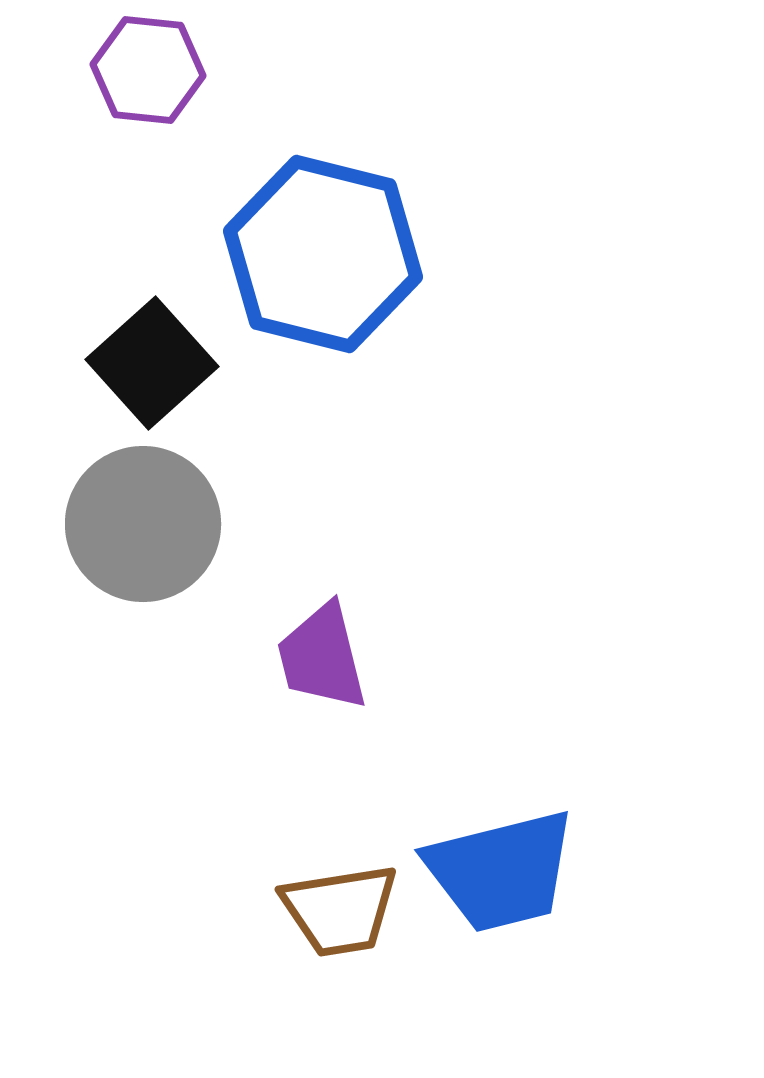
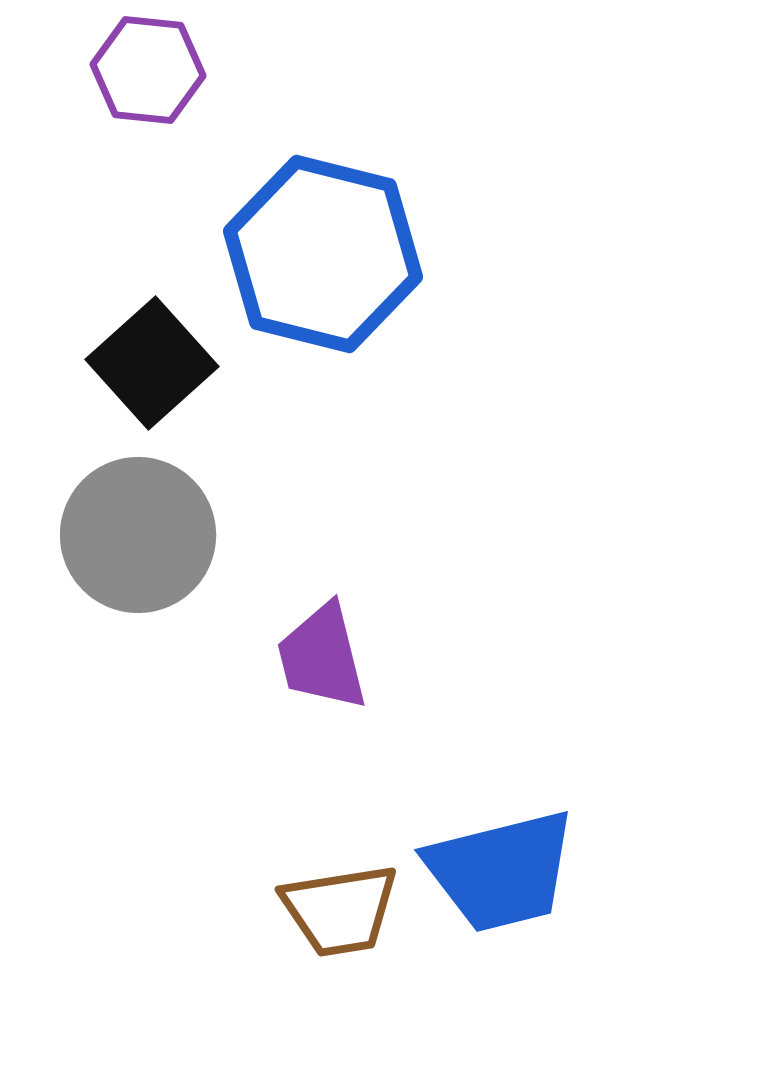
gray circle: moved 5 px left, 11 px down
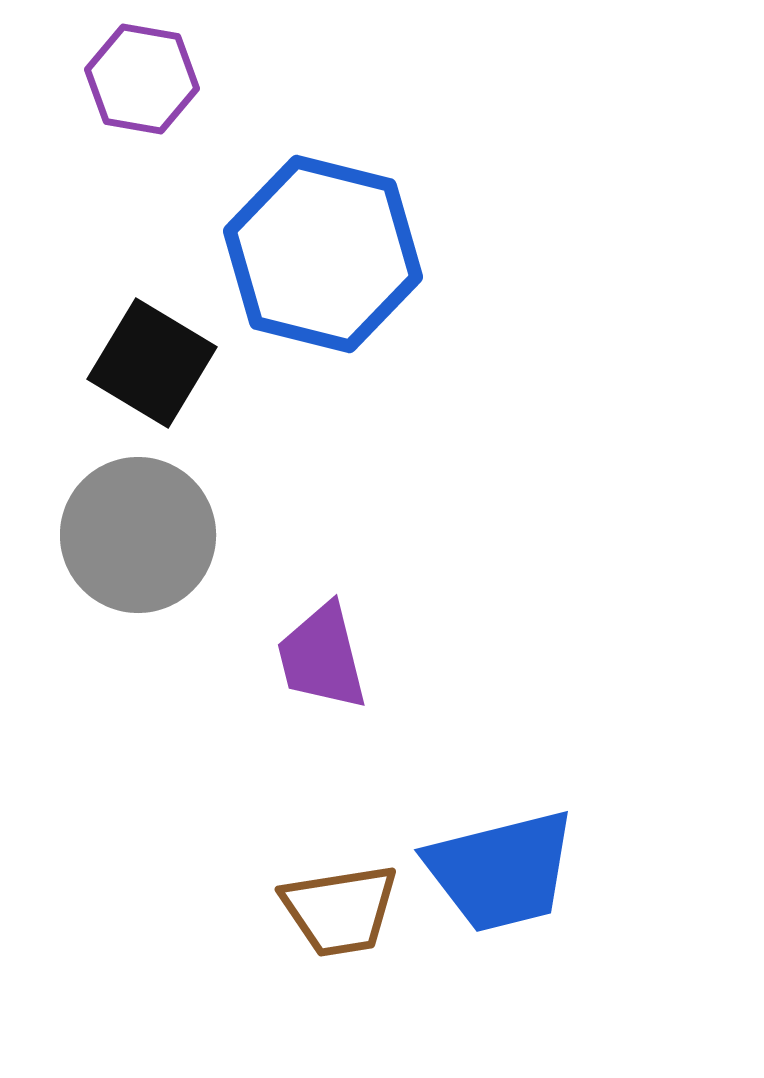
purple hexagon: moved 6 px left, 9 px down; rotated 4 degrees clockwise
black square: rotated 17 degrees counterclockwise
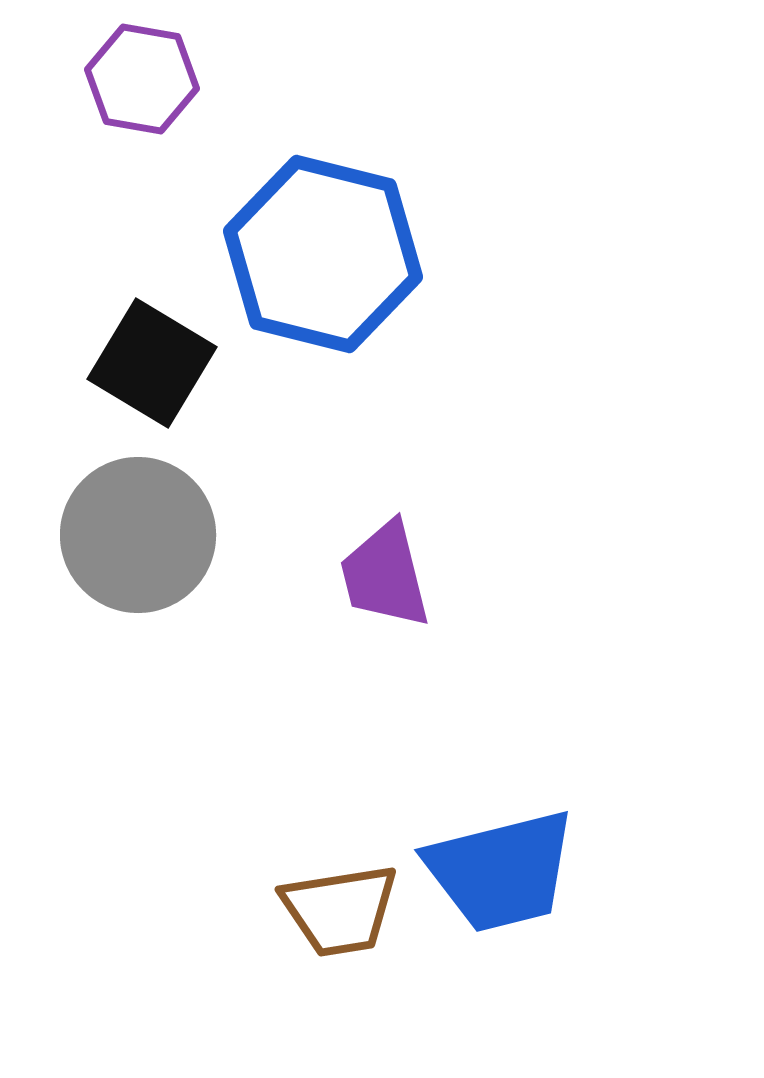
purple trapezoid: moved 63 px right, 82 px up
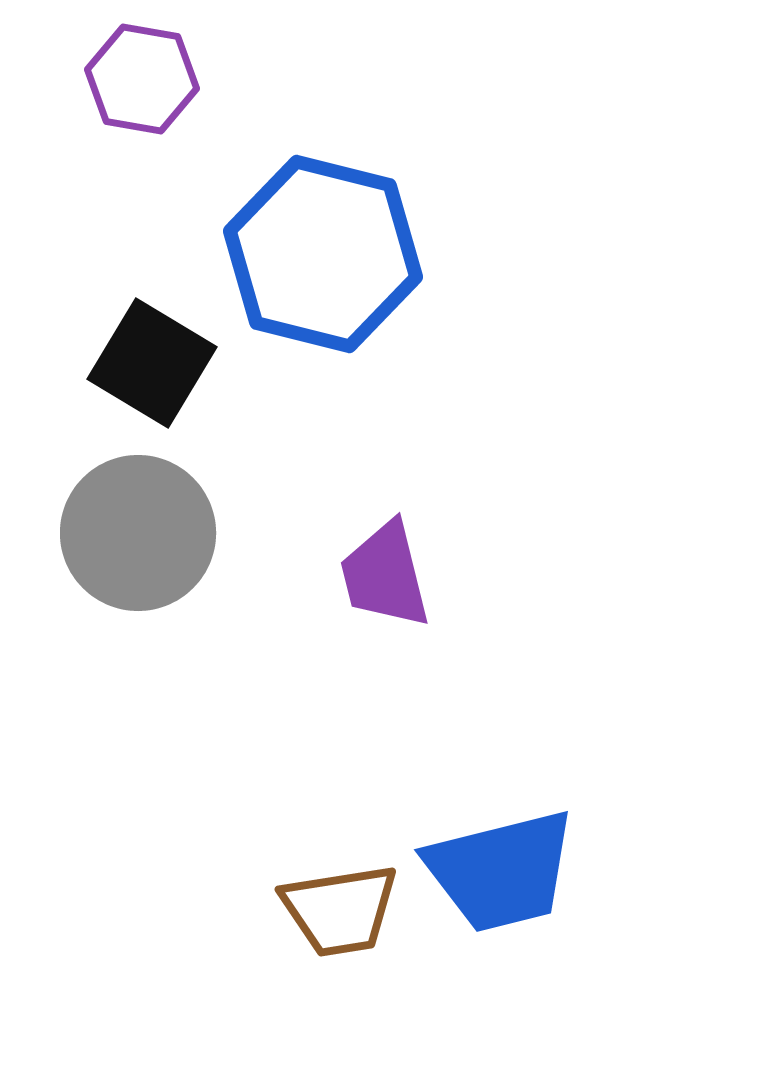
gray circle: moved 2 px up
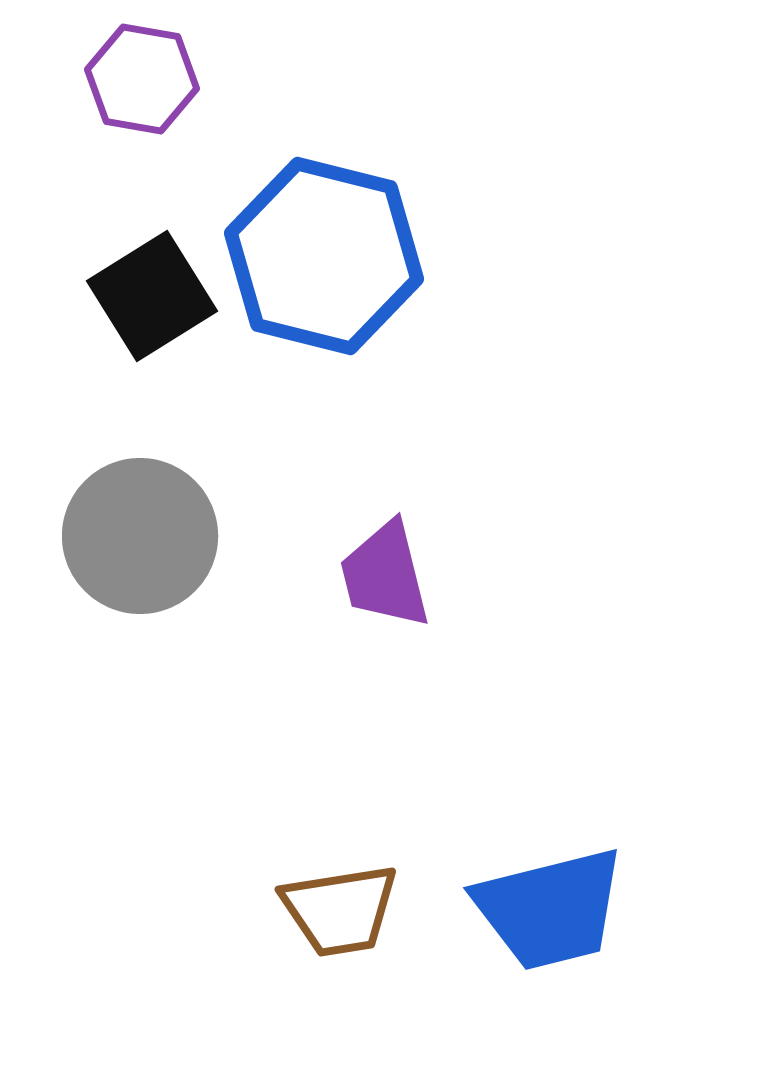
blue hexagon: moved 1 px right, 2 px down
black square: moved 67 px up; rotated 27 degrees clockwise
gray circle: moved 2 px right, 3 px down
blue trapezoid: moved 49 px right, 38 px down
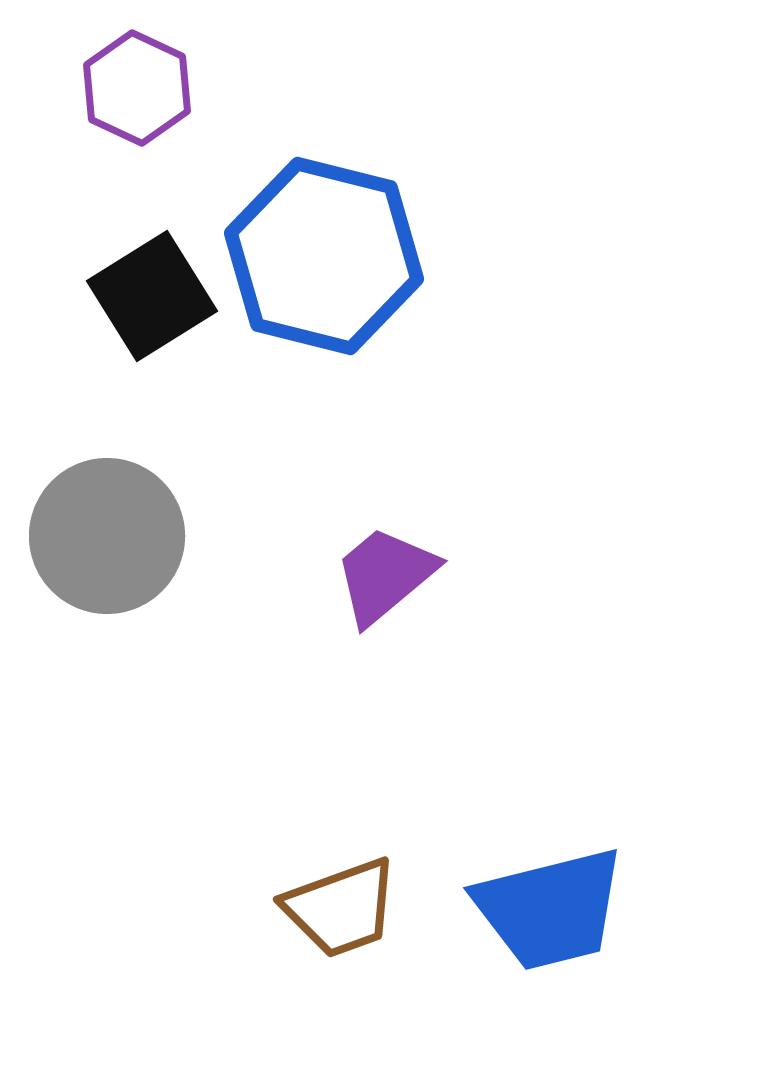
purple hexagon: moved 5 px left, 9 px down; rotated 15 degrees clockwise
gray circle: moved 33 px left
purple trapezoid: rotated 64 degrees clockwise
brown trapezoid: moved 1 px right, 2 px up; rotated 11 degrees counterclockwise
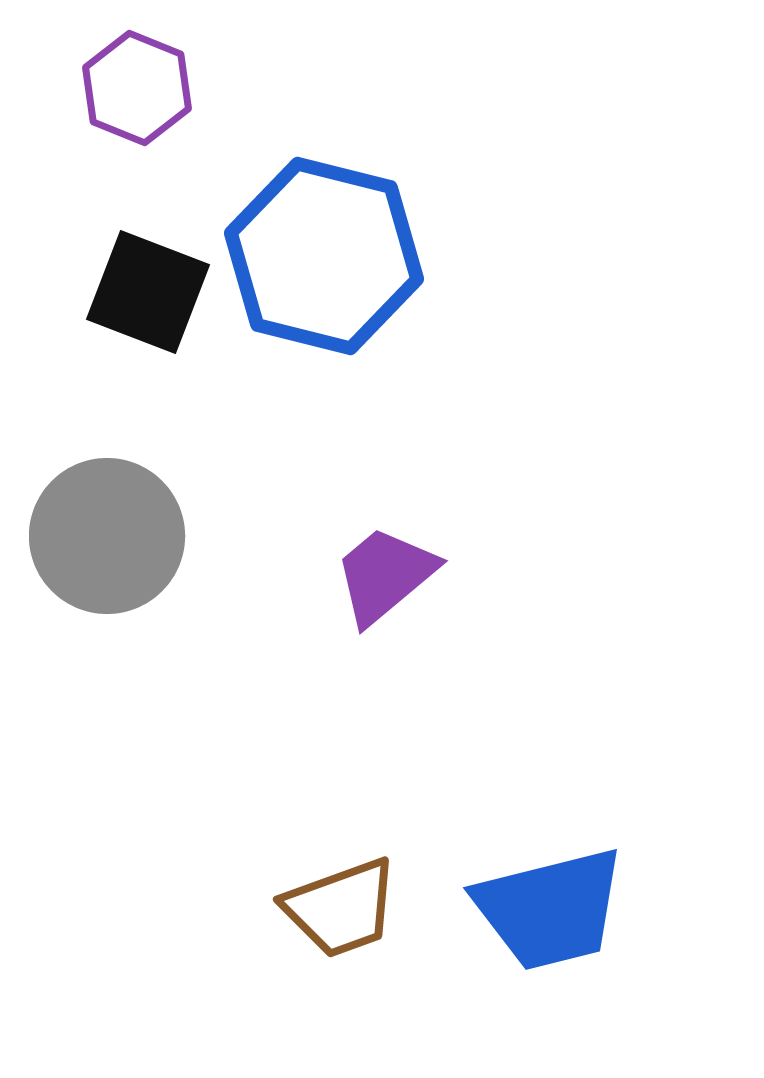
purple hexagon: rotated 3 degrees counterclockwise
black square: moved 4 px left, 4 px up; rotated 37 degrees counterclockwise
